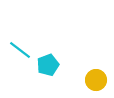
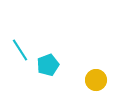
cyan line: rotated 20 degrees clockwise
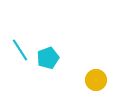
cyan pentagon: moved 7 px up
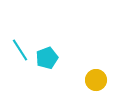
cyan pentagon: moved 1 px left
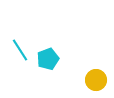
cyan pentagon: moved 1 px right, 1 px down
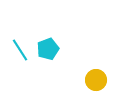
cyan pentagon: moved 10 px up
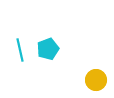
cyan line: rotated 20 degrees clockwise
